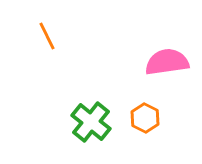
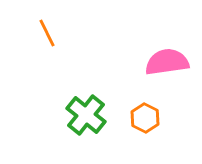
orange line: moved 3 px up
green cross: moved 5 px left, 7 px up
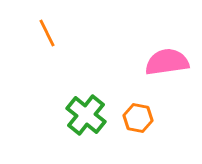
orange hexagon: moved 7 px left; rotated 16 degrees counterclockwise
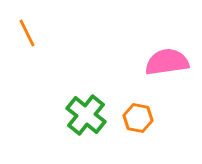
orange line: moved 20 px left
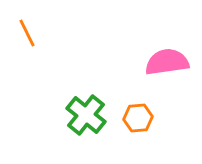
orange hexagon: rotated 16 degrees counterclockwise
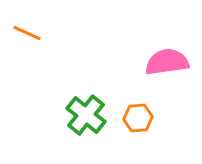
orange line: rotated 40 degrees counterclockwise
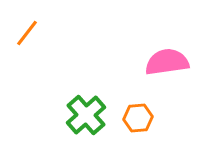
orange line: rotated 76 degrees counterclockwise
green cross: rotated 9 degrees clockwise
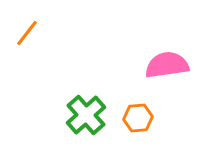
pink semicircle: moved 3 px down
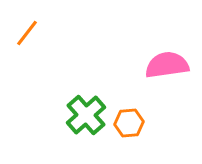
orange hexagon: moved 9 px left, 5 px down
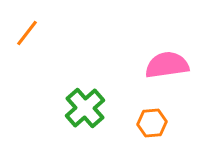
green cross: moved 1 px left, 7 px up
orange hexagon: moved 23 px right
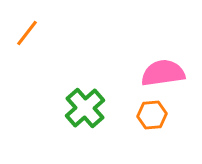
pink semicircle: moved 4 px left, 8 px down
orange hexagon: moved 8 px up
